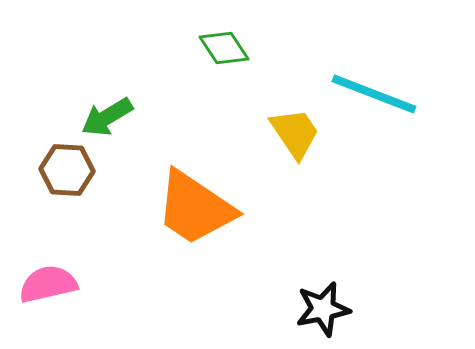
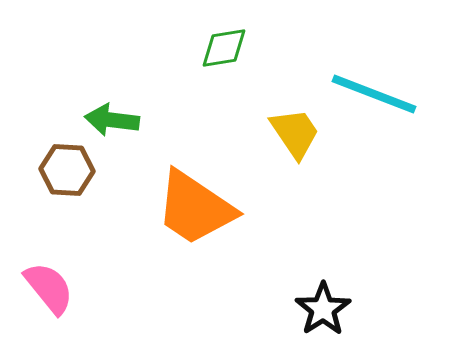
green diamond: rotated 66 degrees counterclockwise
green arrow: moved 5 px right, 3 px down; rotated 38 degrees clockwise
pink semicircle: moved 1 px right, 4 px down; rotated 64 degrees clockwise
black star: rotated 22 degrees counterclockwise
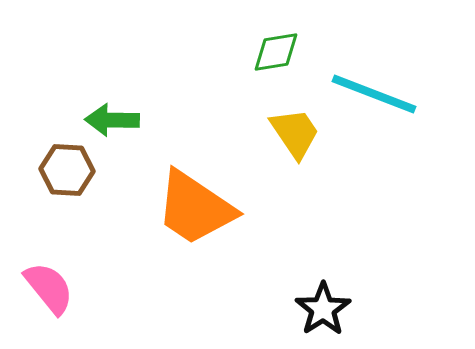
green diamond: moved 52 px right, 4 px down
green arrow: rotated 6 degrees counterclockwise
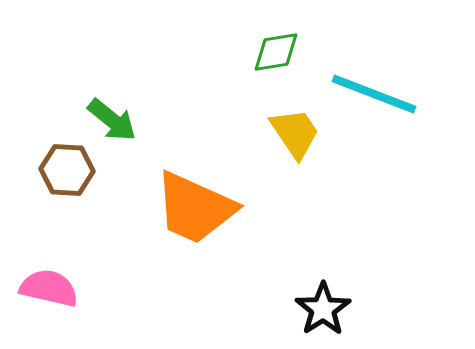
green arrow: rotated 142 degrees counterclockwise
orange trapezoid: rotated 10 degrees counterclockwise
pink semicircle: rotated 38 degrees counterclockwise
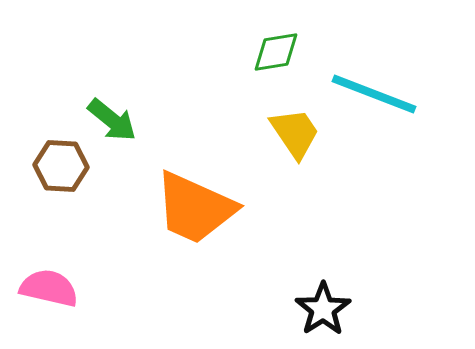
brown hexagon: moved 6 px left, 4 px up
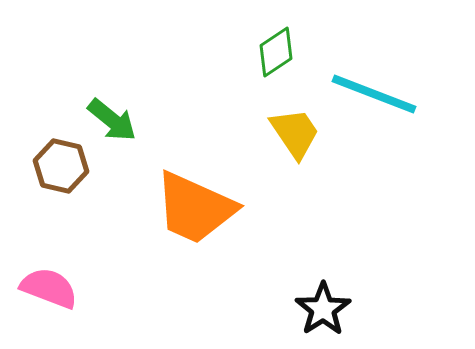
green diamond: rotated 24 degrees counterclockwise
brown hexagon: rotated 10 degrees clockwise
pink semicircle: rotated 8 degrees clockwise
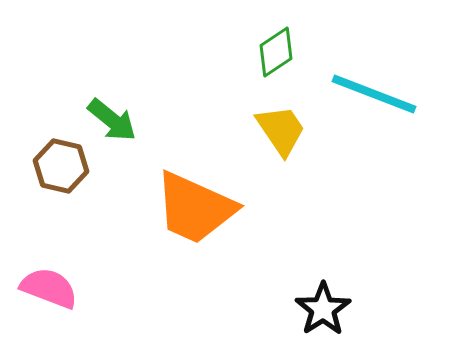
yellow trapezoid: moved 14 px left, 3 px up
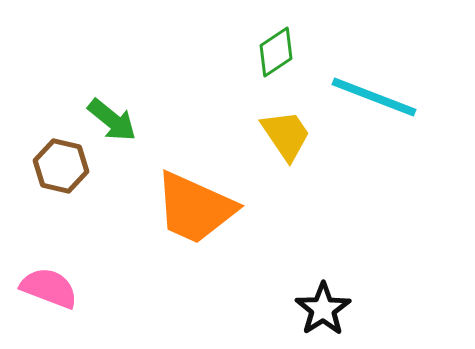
cyan line: moved 3 px down
yellow trapezoid: moved 5 px right, 5 px down
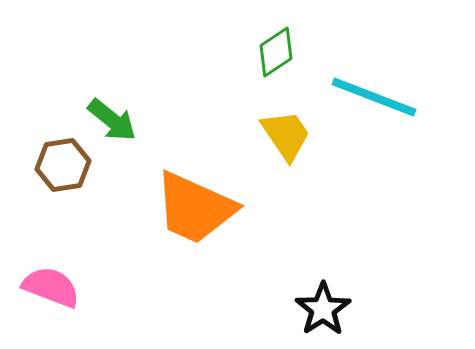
brown hexagon: moved 2 px right, 1 px up; rotated 22 degrees counterclockwise
pink semicircle: moved 2 px right, 1 px up
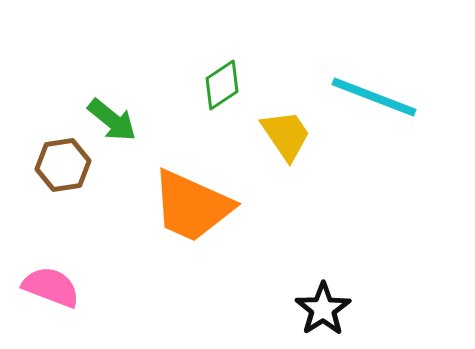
green diamond: moved 54 px left, 33 px down
orange trapezoid: moved 3 px left, 2 px up
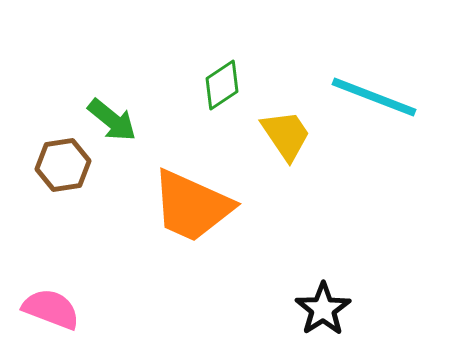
pink semicircle: moved 22 px down
